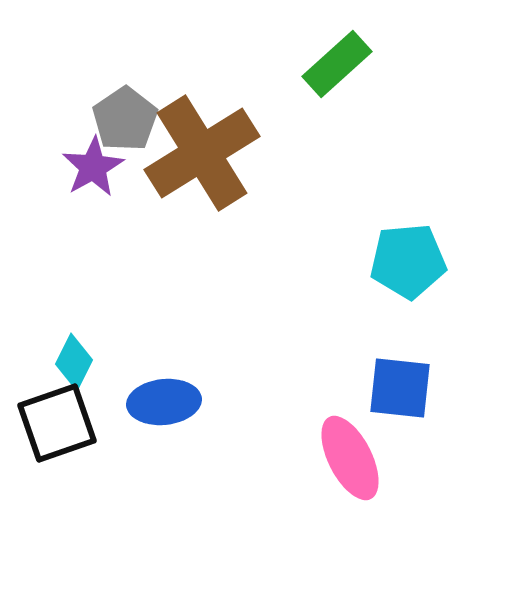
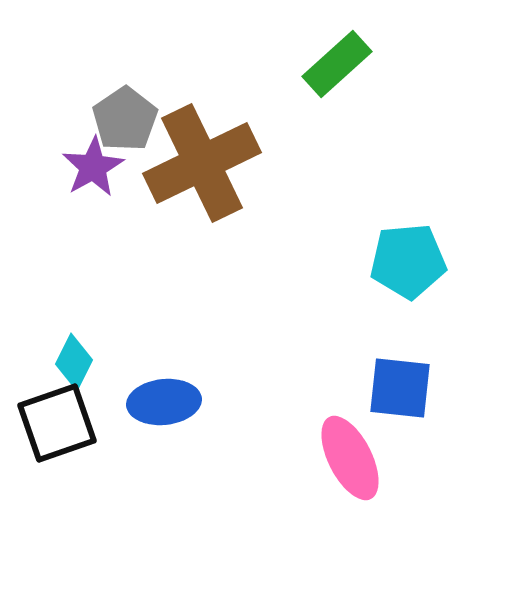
brown cross: moved 10 px down; rotated 6 degrees clockwise
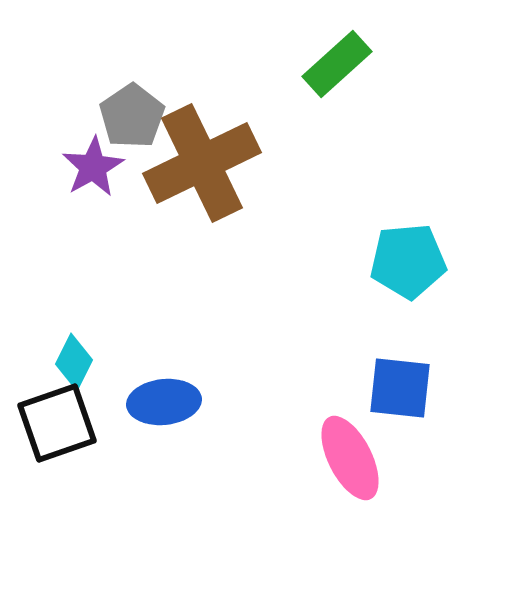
gray pentagon: moved 7 px right, 3 px up
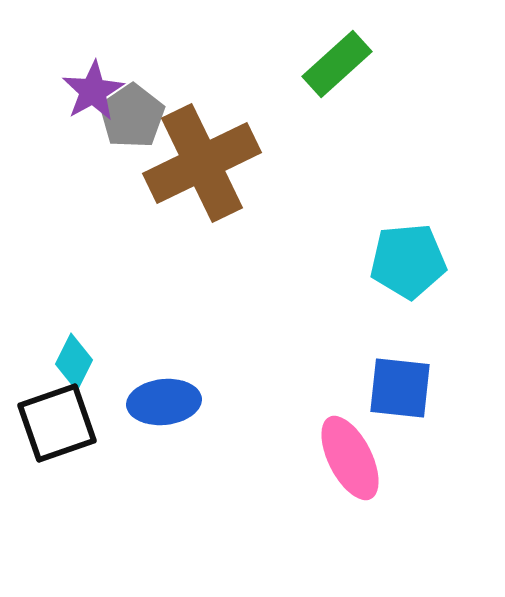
purple star: moved 76 px up
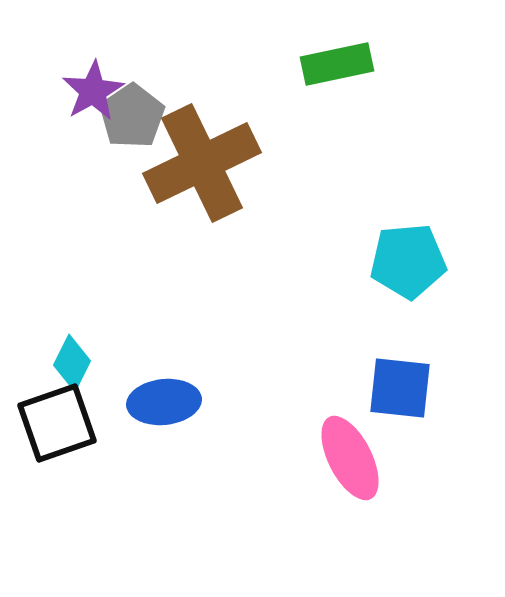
green rectangle: rotated 30 degrees clockwise
cyan diamond: moved 2 px left, 1 px down
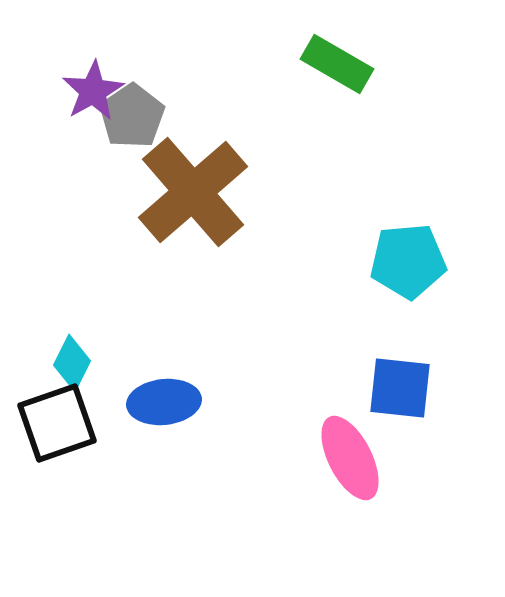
green rectangle: rotated 42 degrees clockwise
brown cross: moved 9 px left, 29 px down; rotated 15 degrees counterclockwise
